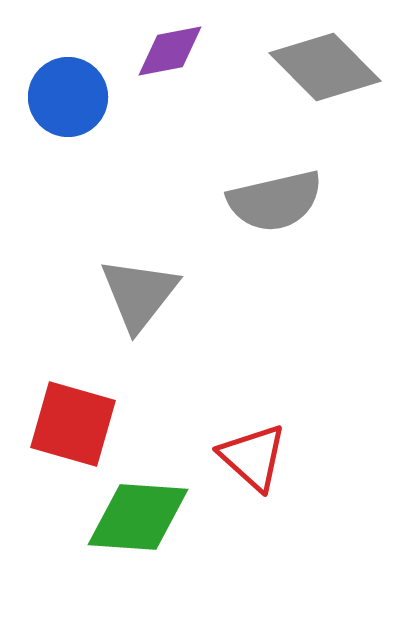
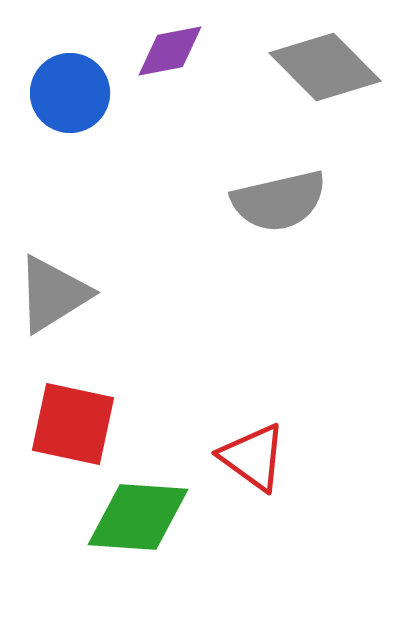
blue circle: moved 2 px right, 4 px up
gray semicircle: moved 4 px right
gray triangle: moved 86 px left; rotated 20 degrees clockwise
red square: rotated 4 degrees counterclockwise
red triangle: rotated 6 degrees counterclockwise
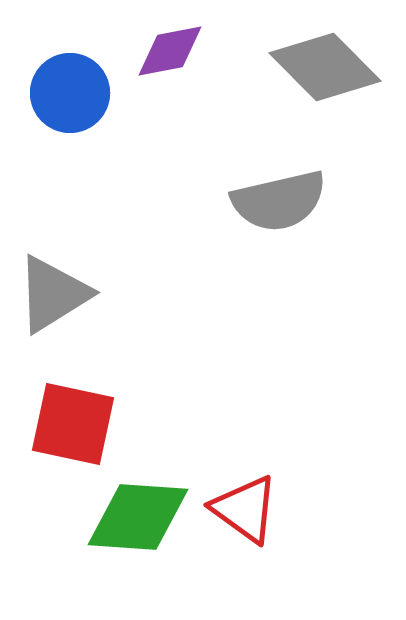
red triangle: moved 8 px left, 52 px down
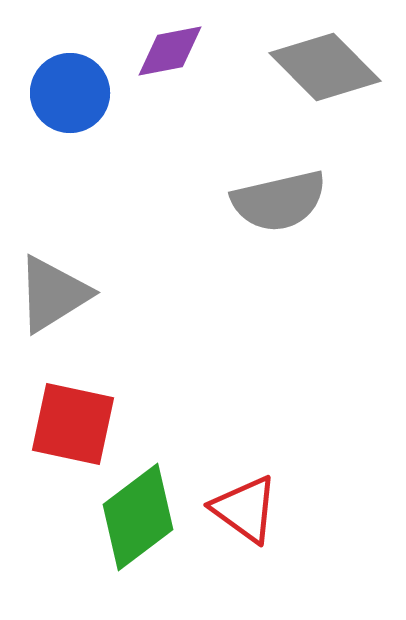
green diamond: rotated 41 degrees counterclockwise
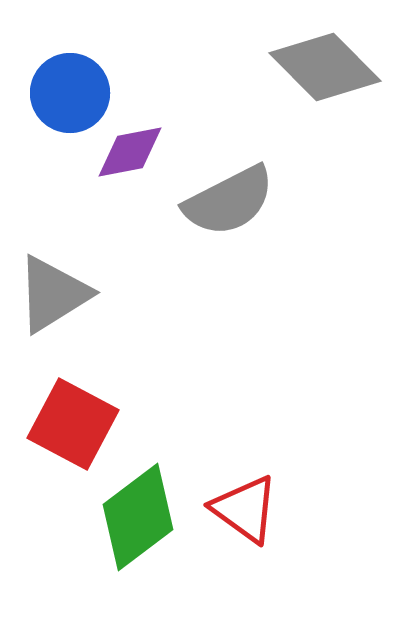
purple diamond: moved 40 px left, 101 px down
gray semicircle: moved 50 px left; rotated 14 degrees counterclockwise
red square: rotated 16 degrees clockwise
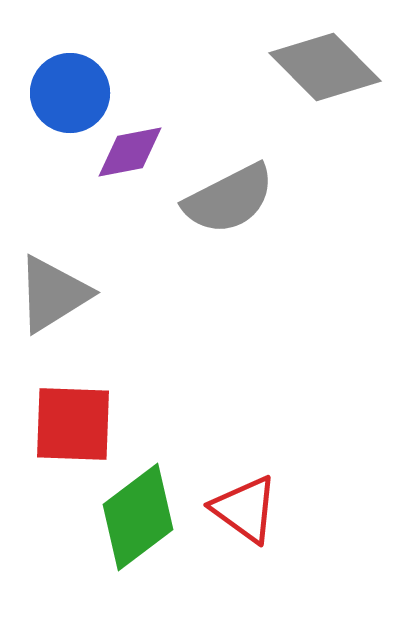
gray semicircle: moved 2 px up
red square: rotated 26 degrees counterclockwise
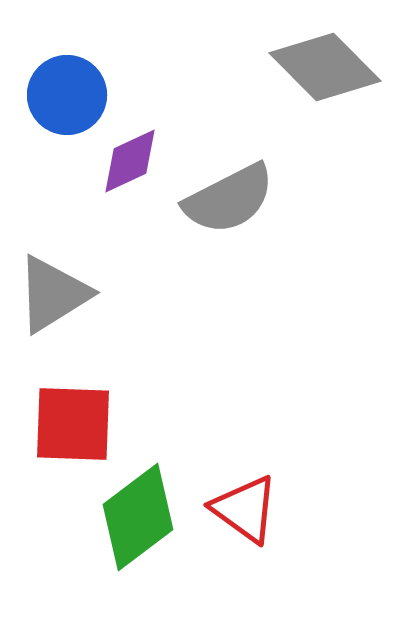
blue circle: moved 3 px left, 2 px down
purple diamond: moved 9 px down; rotated 14 degrees counterclockwise
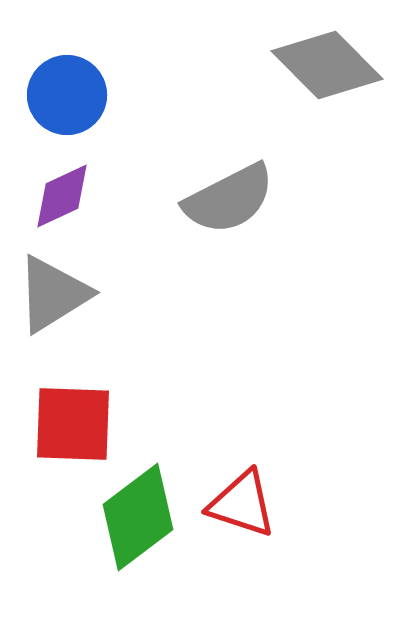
gray diamond: moved 2 px right, 2 px up
purple diamond: moved 68 px left, 35 px down
red triangle: moved 3 px left, 5 px up; rotated 18 degrees counterclockwise
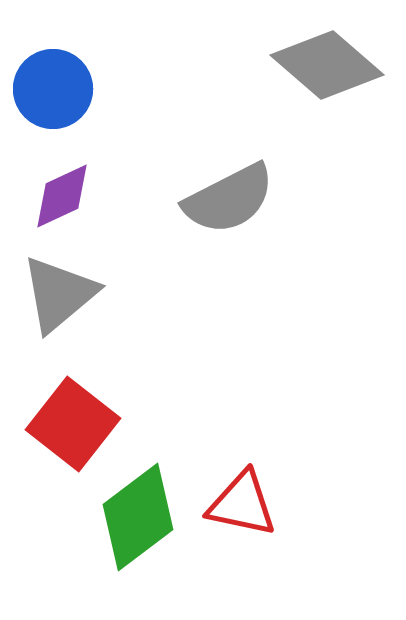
gray diamond: rotated 4 degrees counterclockwise
blue circle: moved 14 px left, 6 px up
gray triangle: moved 6 px right; rotated 8 degrees counterclockwise
red square: rotated 36 degrees clockwise
red triangle: rotated 6 degrees counterclockwise
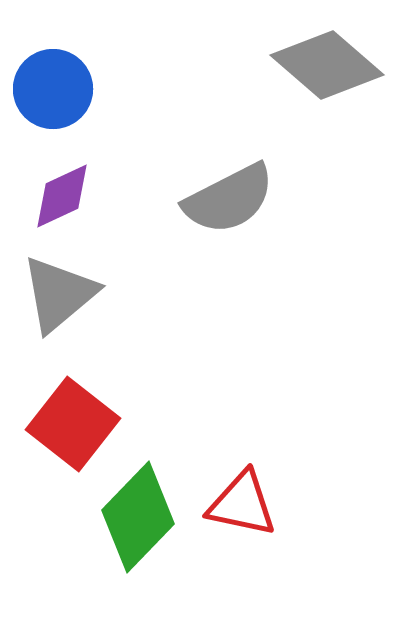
green diamond: rotated 9 degrees counterclockwise
